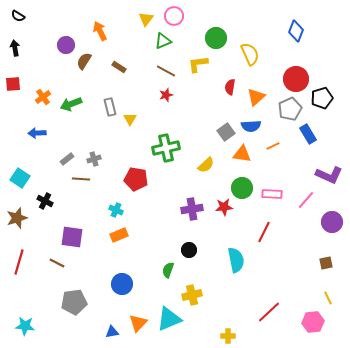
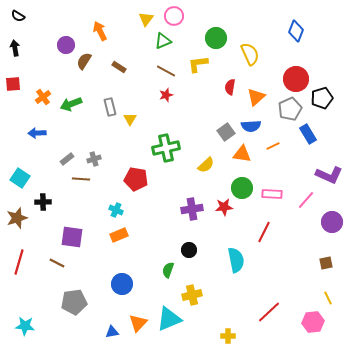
black cross at (45, 201): moved 2 px left, 1 px down; rotated 28 degrees counterclockwise
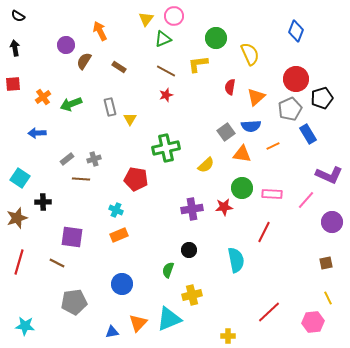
green triangle at (163, 41): moved 2 px up
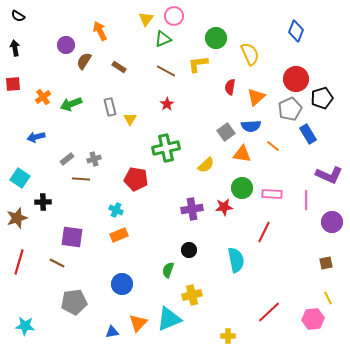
red star at (166, 95): moved 1 px right, 9 px down; rotated 16 degrees counterclockwise
blue arrow at (37, 133): moved 1 px left, 4 px down; rotated 12 degrees counterclockwise
orange line at (273, 146): rotated 64 degrees clockwise
pink line at (306, 200): rotated 42 degrees counterclockwise
pink hexagon at (313, 322): moved 3 px up
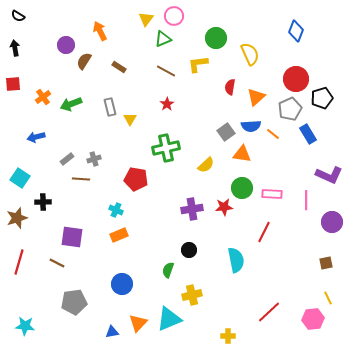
orange line at (273, 146): moved 12 px up
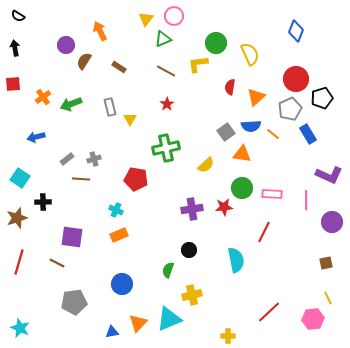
green circle at (216, 38): moved 5 px down
cyan star at (25, 326): moved 5 px left, 2 px down; rotated 18 degrees clockwise
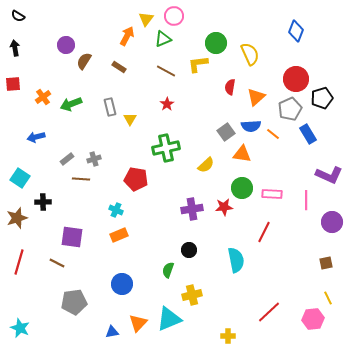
orange arrow at (100, 31): moved 27 px right, 5 px down; rotated 54 degrees clockwise
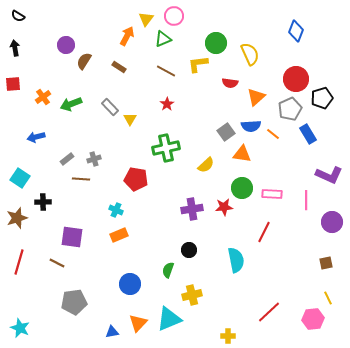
red semicircle at (230, 87): moved 4 px up; rotated 91 degrees counterclockwise
gray rectangle at (110, 107): rotated 30 degrees counterclockwise
blue circle at (122, 284): moved 8 px right
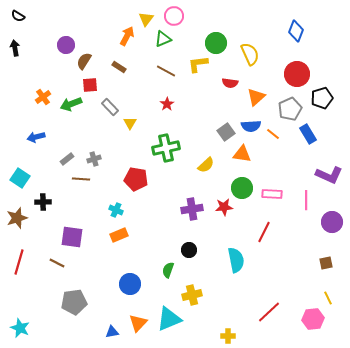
red circle at (296, 79): moved 1 px right, 5 px up
red square at (13, 84): moved 77 px right, 1 px down
yellow triangle at (130, 119): moved 4 px down
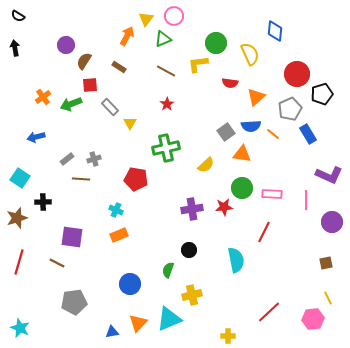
blue diamond at (296, 31): moved 21 px left; rotated 15 degrees counterclockwise
black pentagon at (322, 98): moved 4 px up
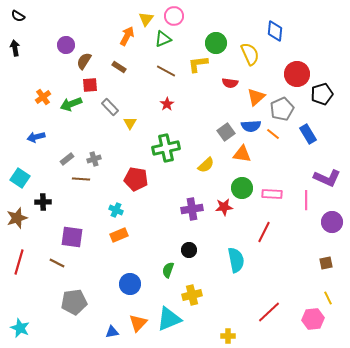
gray pentagon at (290, 109): moved 8 px left
purple L-shape at (329, 175): moved 2 px left, 3 px down
